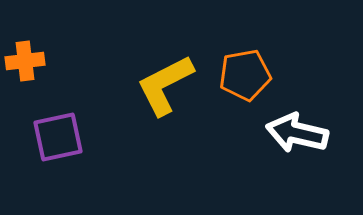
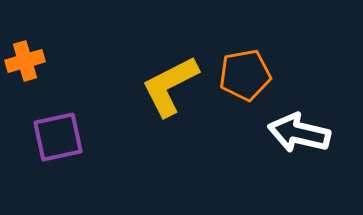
orange cross: rotated 9 degrees counterclockwise
yellow L-shape: moved 5 px right, 1 px down
white arrow: moved 2 px right
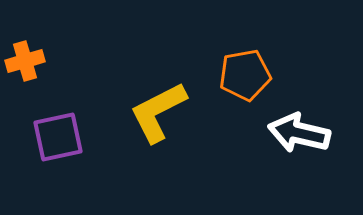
yellow L-shape: moved 12 px left, 26 px down
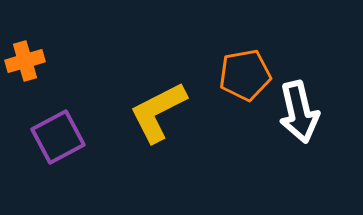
white arrow: moved 21 px up; rotated 116 degrees counterclockwise
purple square: rotated 16 degrees counterclockwise
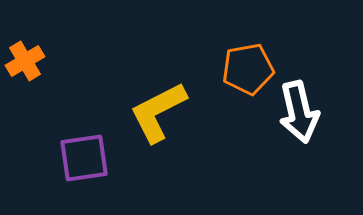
orange cross: rotated 15 degrees counterclockwise
orange pentagon: moved 3 px right, 6 px up
purple square: moved 26 px right, 21 px down; rotated 20 degrees clockwise
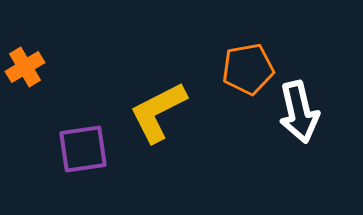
orange cross: moved 6 px down
purple square: moved 1 px left, 9 px up
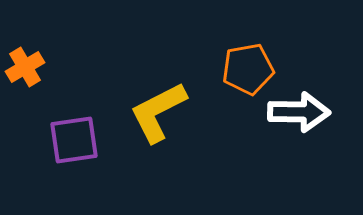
white arrow: rotated 76 degrees counterclockwise
purple square: moved 9 px left, 9 px up
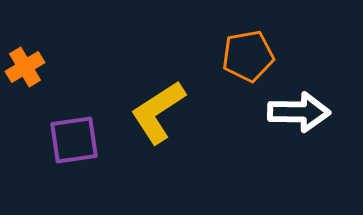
orange pentagon: moved 13 px up
yellow L-shape: rotated 6 degrees counterclockwise
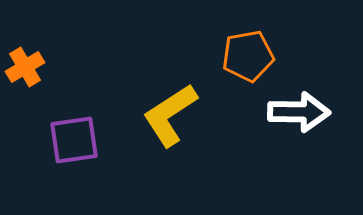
yellow L-shape: moved 12 px right, 3 px down
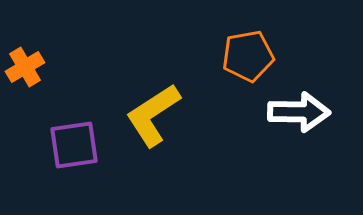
yellow L-shape: moved 17 px left
purple square: moved 5 px down
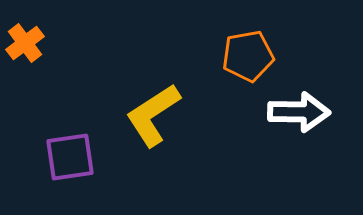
orange cross: moved 24 px up; rotated 6 degrees counterclockwise
purple square: moved 4 px left, 12 px down
